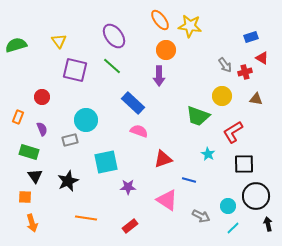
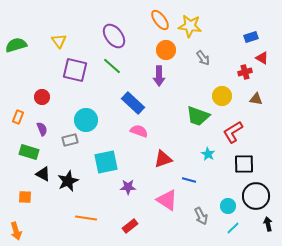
gray arrow at (225, 65): moved 22 px left, 7 px up
black triangle at (35, 176): moved 8 px right, 2 px up; rotated 28 degrees counterclockwise
gray arrow at (201, 216): rotated 36 degrees clockwise
orange arrow at (32, 223): moved 16 px left, 8 px down
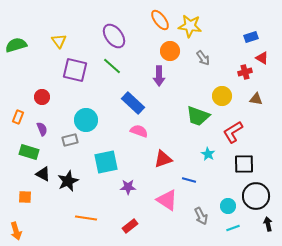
orange circle at (166, 50): moved 4 px right, 1 px down
cyan line at (233, 228): rotated 24 degrees clockwise
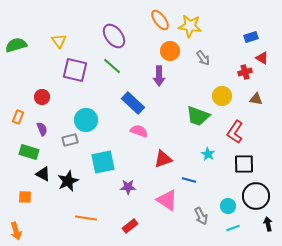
red L-shape at (233, 132): moved 2 px right; rotated 25 degrees counterclockwise
cyan square at (106, 162): moved 3 px left
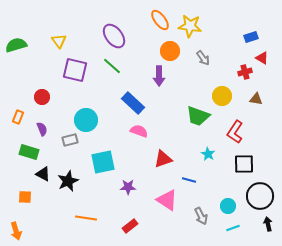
black circle at (256, 196): moved 4 px right
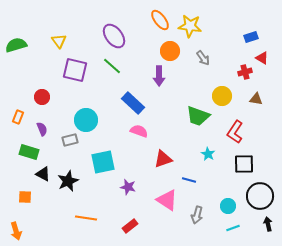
purple star at (128, 187): rotated 14 degrees clockwise
gray arrow at (201, 216): moved 4 px left, 1 px up; rotated 42 degrees clockwise
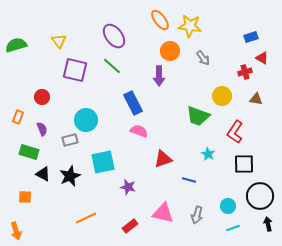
blue rectangle at (133, 103): rotated 20 degrees clockwise
black star at (68, 181): moved 2 px right, 5 px up
pink triangle at (167, 200): moved 4 px left, 13 px down; rotated 20 degrees counterclockwise
orange line at (86, 218): rotated 35 degrees counterclockwise
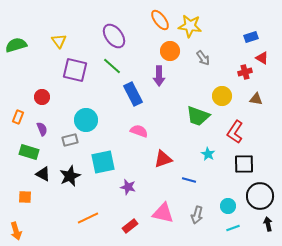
blue rectangle at (133, 103): moved 9 px up
orange line at (86, 218): moved 2 px right
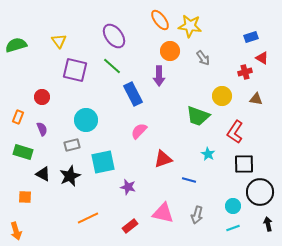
pink semicircle at (139, 131): rotated 66 degrees counterclockwise
gray rectangle at (70, 140): moved 2 px right, 5 px down
green rectangle at (29, 152): moved 6 px left
black circle at (260, 196): moved 4 px up
cyan circle at (228, 206): moved 5 px right
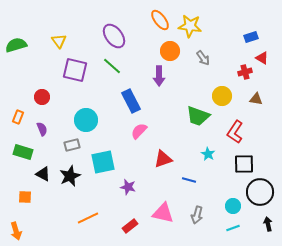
blue rectangle at (133, 94): moved 2 px left, 7 px down
